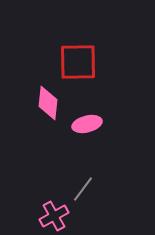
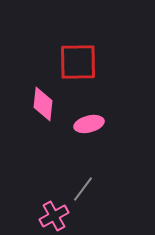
pink diamond: moved 5 px left, 1 px down
pink ellipse: moved 2 px right
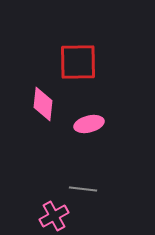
gray line: rotated 60 degrees clockwise
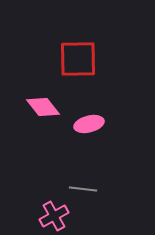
red square: moved 3 px up
pink diamond: moved 3 px down; rotated 44 degrees counterclockwise
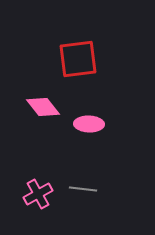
red square: rotated 6 degrees counterclockwise
pink ellipse: rotated 16 degrees clockwise
pink cross: moved 16 px left, 22 px up
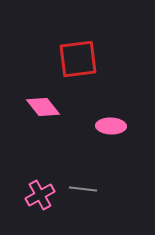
pink ellipse: moved 22 px right, 2 px down
pink cross: moved 2 px right, 1 px down
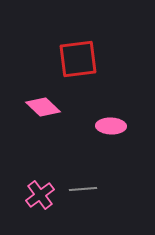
pink diamond: rotated 8 degrees counterclockwise
gray line: rotated 12 degrees counterclockwise
pink cross: rotated 8 degrees counterclockwise
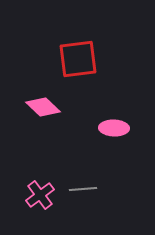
pink ellipse: moved 3 px right, 2 px down
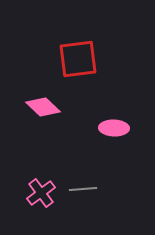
pink cross: moved 1 px right, 2 px up
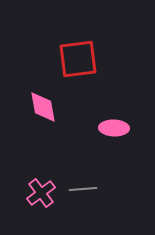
pink diamond: rotated 36 degrees clockwise
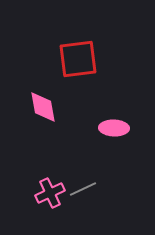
gray line: rotated 20 degrees counterclockwise
pink cross: moved 9 px right; rotated 12 degrees clockwise
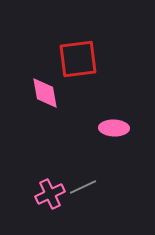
pink diamond: moved 2 px right, 14 px up
gray line: moved 2 px up
pink cross: moved 1 px down
